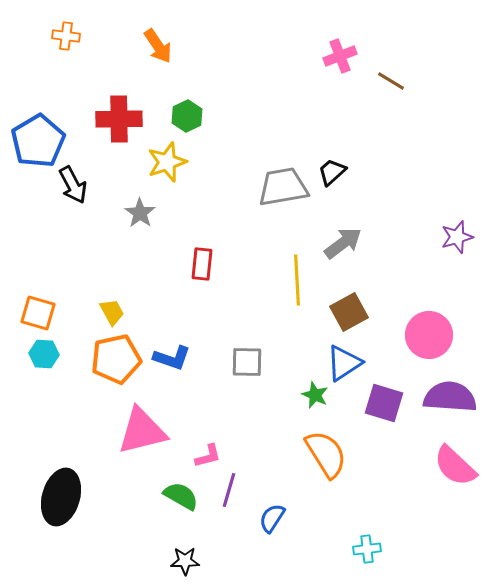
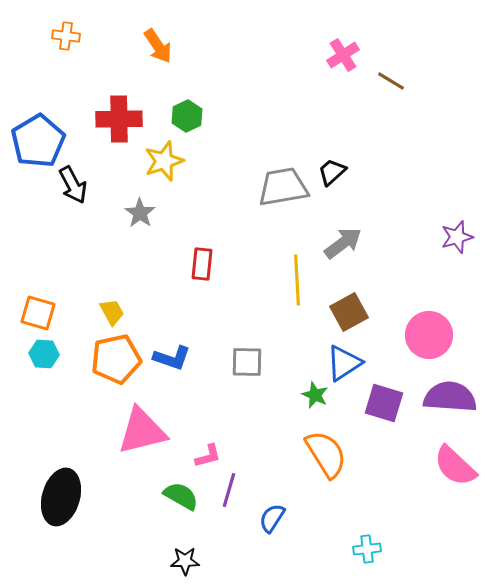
pink cross: moved 3 px right, 1 px up; rotated 12 degrees counterclockwise
yellow star: moved 3 px left, 1 px up
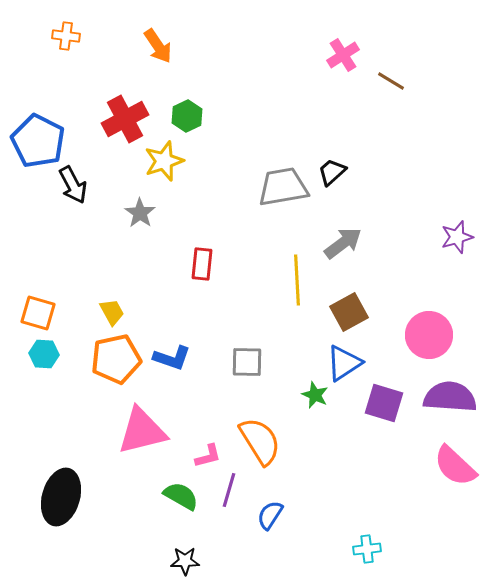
red cross: moved 6 px right; rotated 27 degrees counterclockwise
blue pentagon: rotated 14 degrees counterclockwise
orange semicircle: moved 66 px left, 13 px up
blue semicircle: moved 2 px left, 3 px up
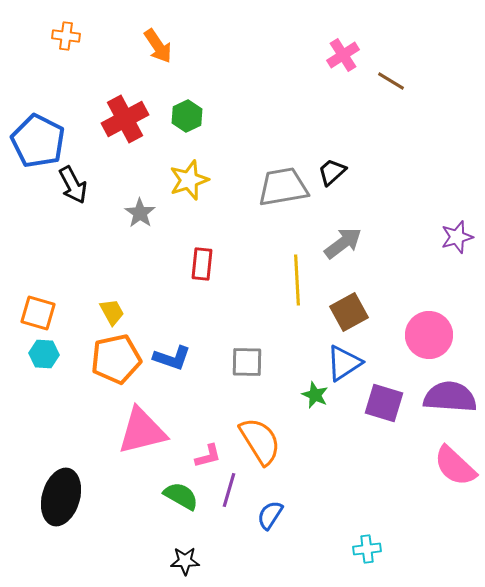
yellow star: moved 25 px right, 19 px down
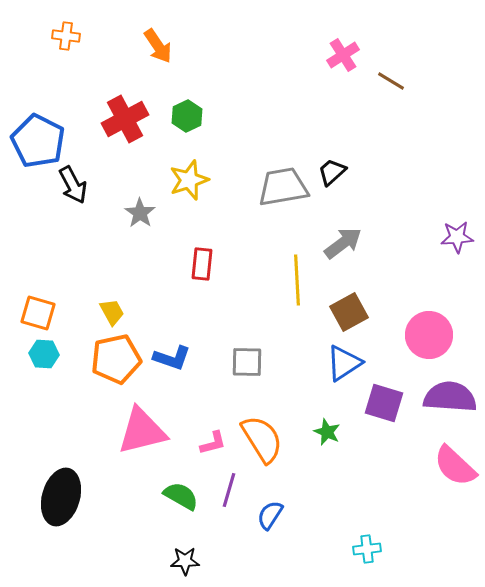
purple star: rotated 12 degrees clockwise
green star: moved 12 px right, 37 px down
orange semicircle: moved 2 px right, 2 px up
pink L-shape: moved 5 px right, 13 px up
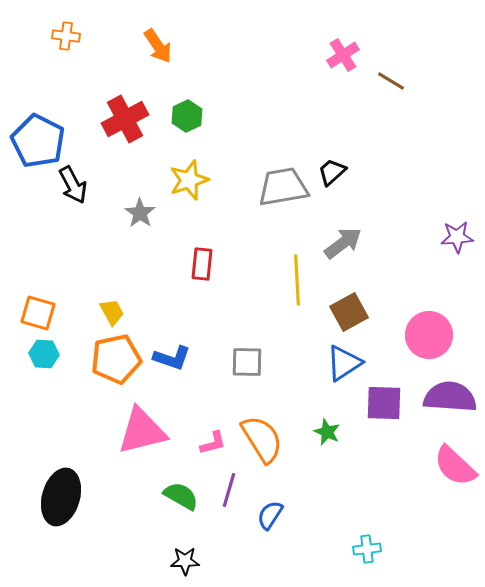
purple square: rotated 15 degrees counterclockwise
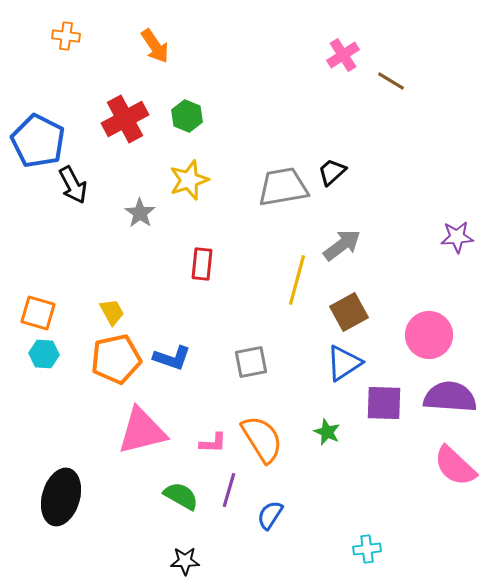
orange arrow: moved 3 px left
green hexagon: rotated 12 degrees counterclockwise
gray arrow: moved 1 px left, 2 px down
yellow line: rotated 18 degrees clockwise
gray square: moved 4 px right; rotated 12 degrees counterclockwise
pink L-shape: rotated 16 degrees clockwise
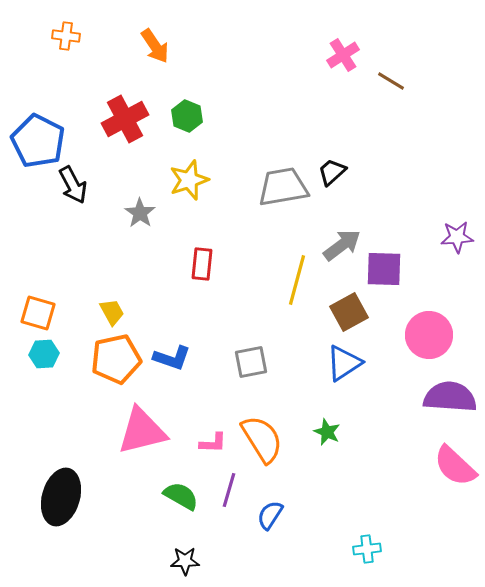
cyan hexagon: rotated 8 degrees counterclockwise
purple square: moved 134 px up
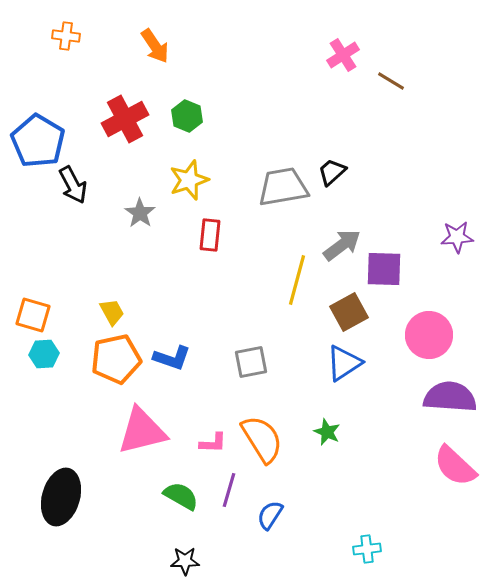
blue pentagon: rotated 4 degrees clockwise
red rectangle: moved 8 px right, 29 px up
orange square: moved 5 px left, 2 px down
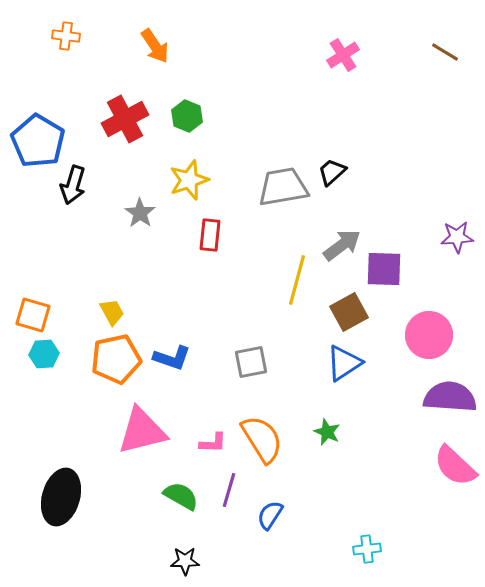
brown line: moved 54 px right, 29 px up
black arrow: rotated 45 degrees clockwise
